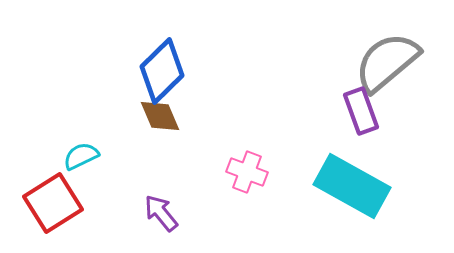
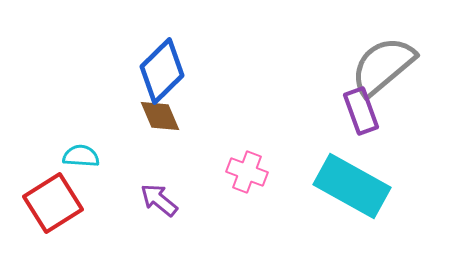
gray semicircle: moved 4 px left, 4 px down
cyan semicircle: rotated 30 degrees clockwise
purple arrow: moved 2 px left, 13 px up; rotated 12 degrees counterclockwise
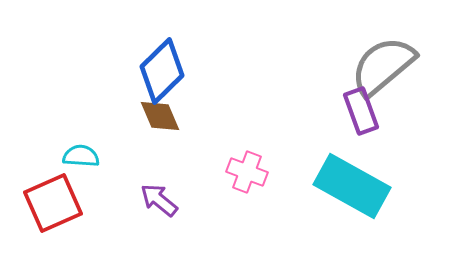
red square: rotated 8 degrees clockwise
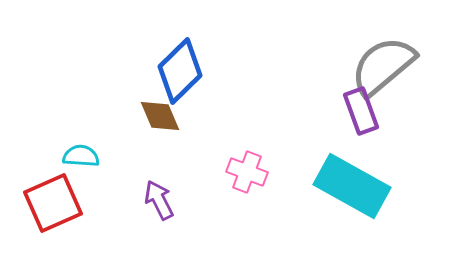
blue diamond: moved 18 px right
purple arrow: rotated 24 degrees clockwise
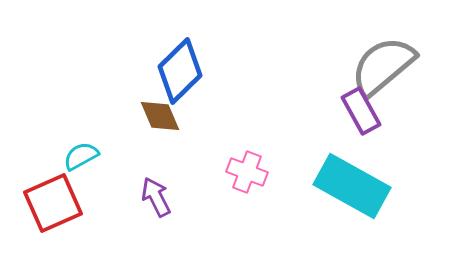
purple rectangle: rotated 9 degrees counterclockwise
cyan semicircle: rotated 33 degrees counterclockwise
purple arrow: moved 3 px left, 3 px up
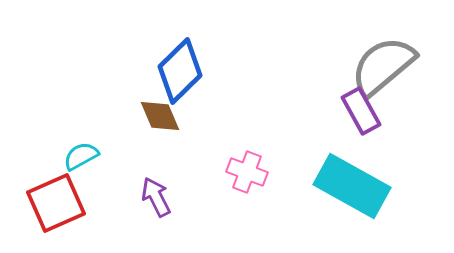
red square: moved 3 px right
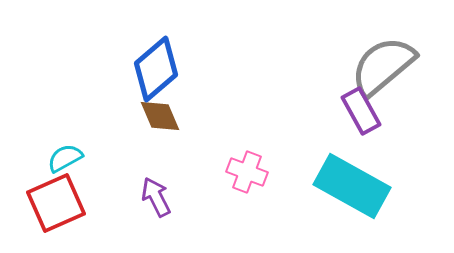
blue diamond: moved 24 px left, 2 px up; rotated 4 degrees clockwise
cyan semicircle: moved 16 px left, 2 px down
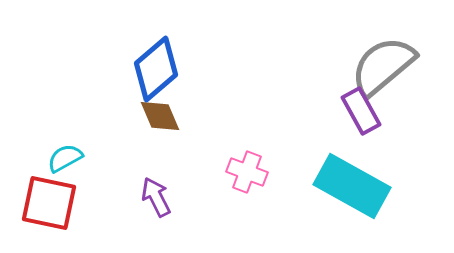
red square: moved 7 px left; rotated 36 degrees clockwise
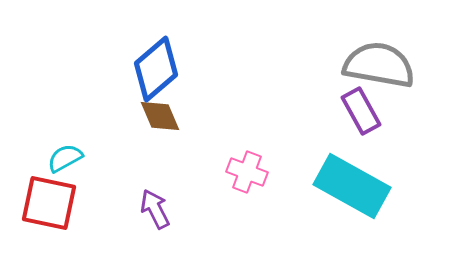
gray semicircle: moved 4 px left, 1 px up; rotated 50 degrees clockwise
purple arrow: moved 1 px left, 12 px down
